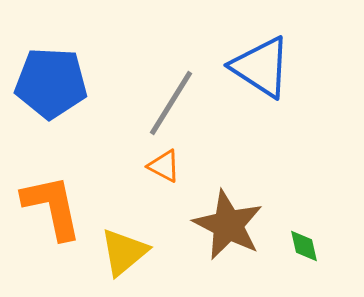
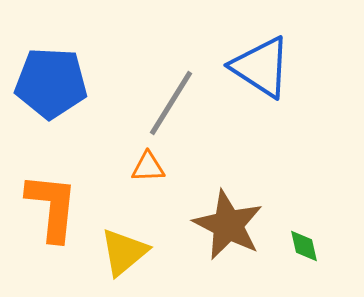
orange triangle: moved 16 px left, 1 px down; rotated 30 degrees counterclockwise
orange L-shape: rotated 18 degrees clockwise
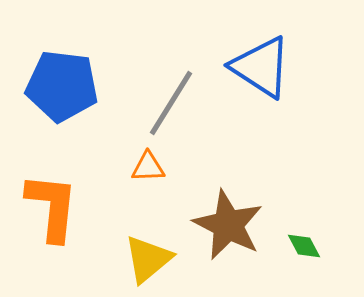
blue pentagon: moved 11 px right, 3 px down; rotated 4 degrees clockwise
green diamond: rotated 15 degrees counterclockwise
yellow triangle: moved 24 px right, 7 px down
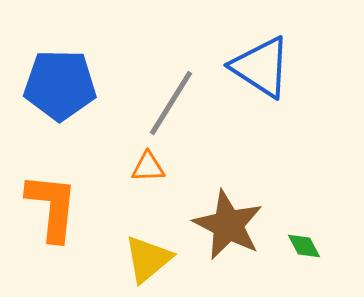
blue pentagon: moved 2 px left, 1 px up; rotated 6 degrees counterclockwise
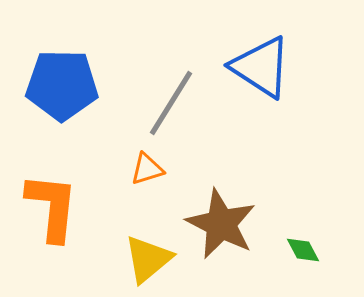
blue pentagon: moved 2 px right
orange triangle: moved 1 px left, 2 px down; rotated 15 degrees counterclockwise
brown star: moved 7 px left, 1 px up
green diamond: moved 1 px left, 4 px down
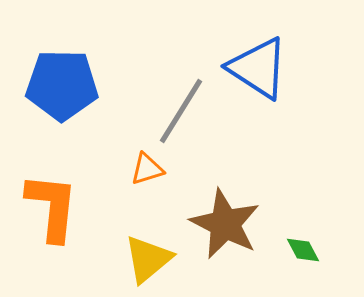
blue triangle: moved 3 px left, 1 px down
gray line: moved 10 px right, 8 px down
brown star: moved 4 px right
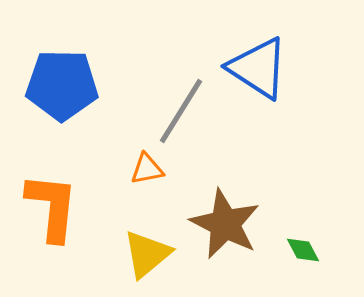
orange triangle: rotated 6 degrees clockwise
yellow triangle: moved 1 px left, 5 px up
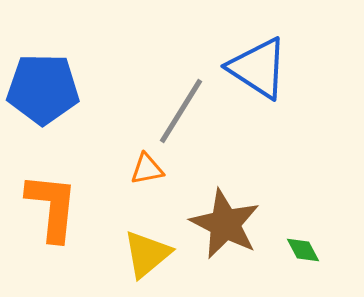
blue pentagon: moved 19 px left, 4 px down
